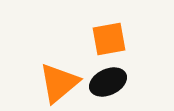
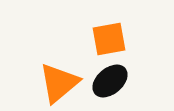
black ellipse: moved 2 px right, 1 px up; rotated 15 degrees counterclockwise
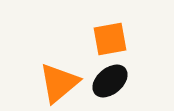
orange square: moved 1 px right
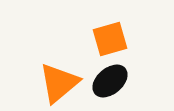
orange square: rotated 6 degrees counterclockwise
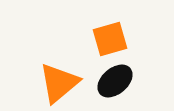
black ellipse: moved 5 px right
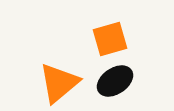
black ellipse: rotated 6 degrees clockwise
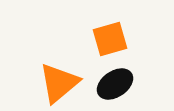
black ellipse: moved 3 px down
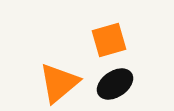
orange square: moved 1 px left, 1 px down
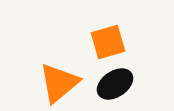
orange square: moved 1 px left, 2 px down
